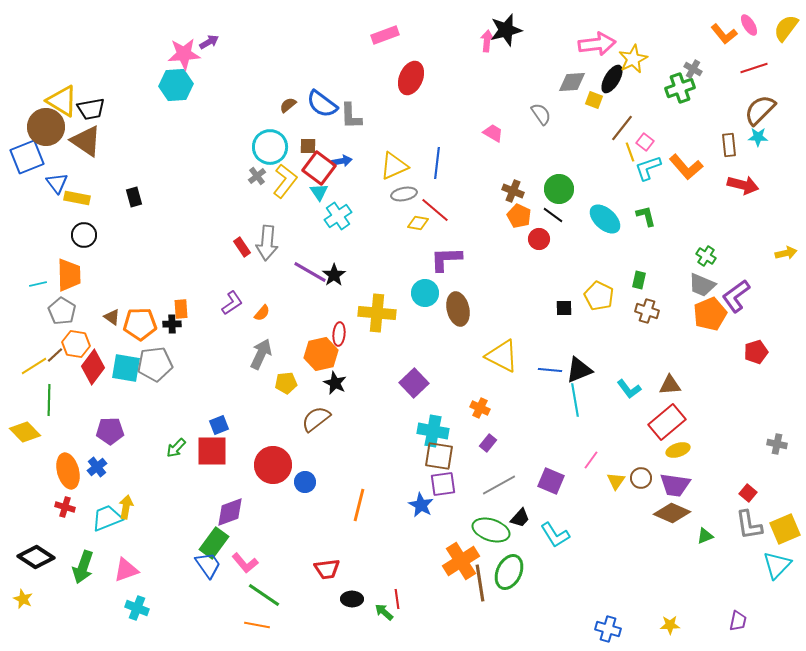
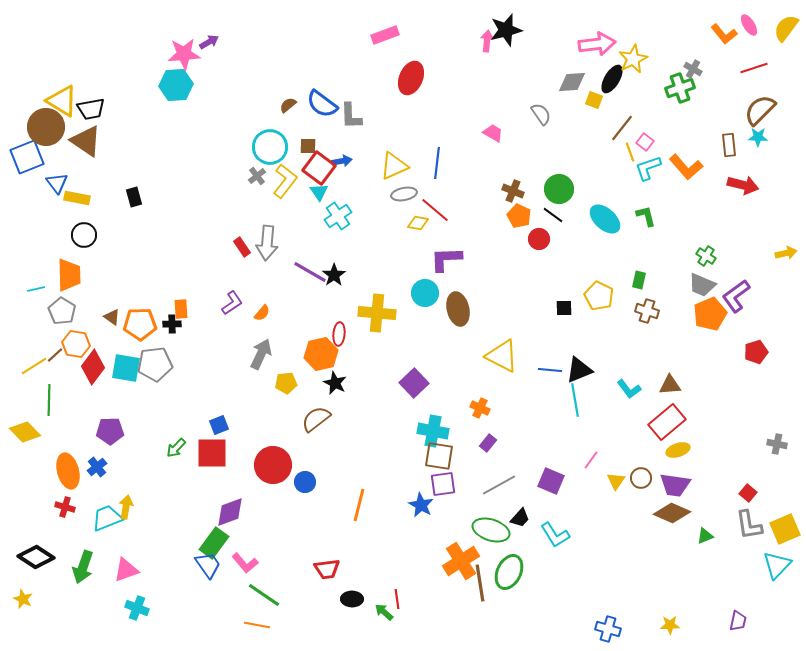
cyan line at (38, 284): moved 2 px left, 5 px down
red square at (212, 451): moved 2 px down
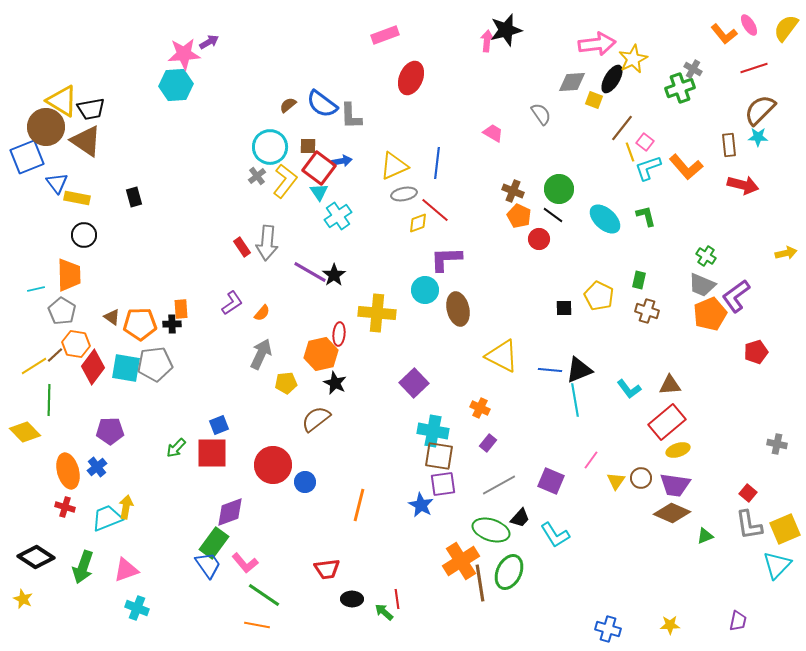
yellow diamond at (418, 223): rotated 30 degrees counterclockwise
cyan circle at (425, 293): moved 3 px up
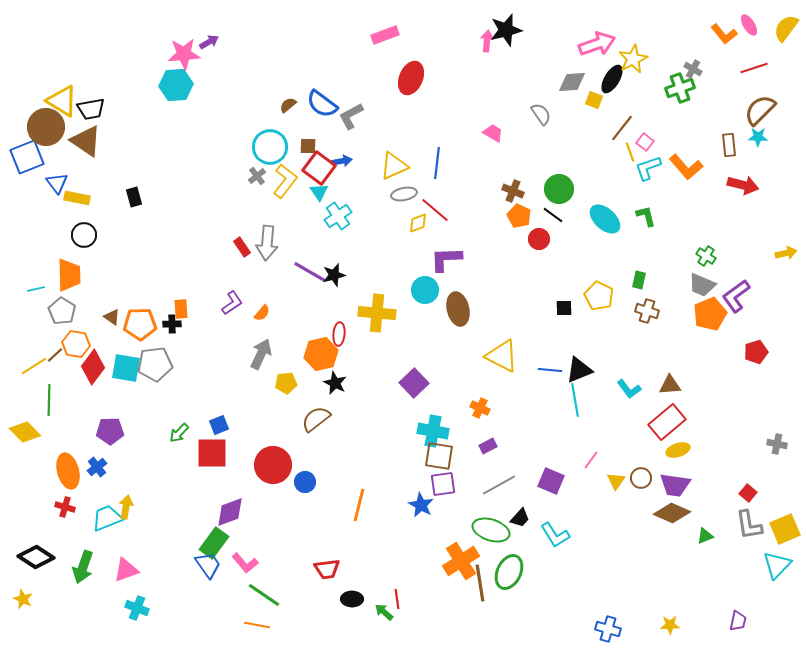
pink arrow at (597, 44): rotated 12 degrees counterclockwise
gray L-shape at (351, 116): rotated 64 degrees clockwise
black star at (334, 275): rotated 20 degrees clockwise
purple rectangle at (488, 443): moved 3 px down; rotated 24 degrees clockwise
green arrow at (176, 448): moved 3 px right, 15 px up
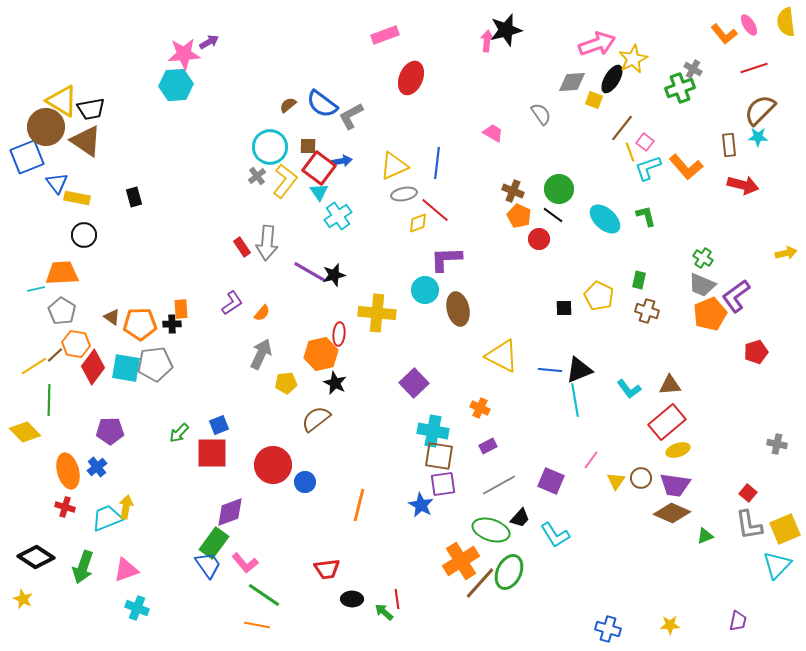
yellow semicircle at (786, 28): moved 6 px up; rotated 44 degrees counterclockwise
green cross at (706, 256): moved 3 px left, 2 px down
orange trapezoid at (69, 275): moved 7 px left, 2 px up; rotated 92 degrees counterclockwise
brown line at (480, 583): rotated 51 degrees clockwise
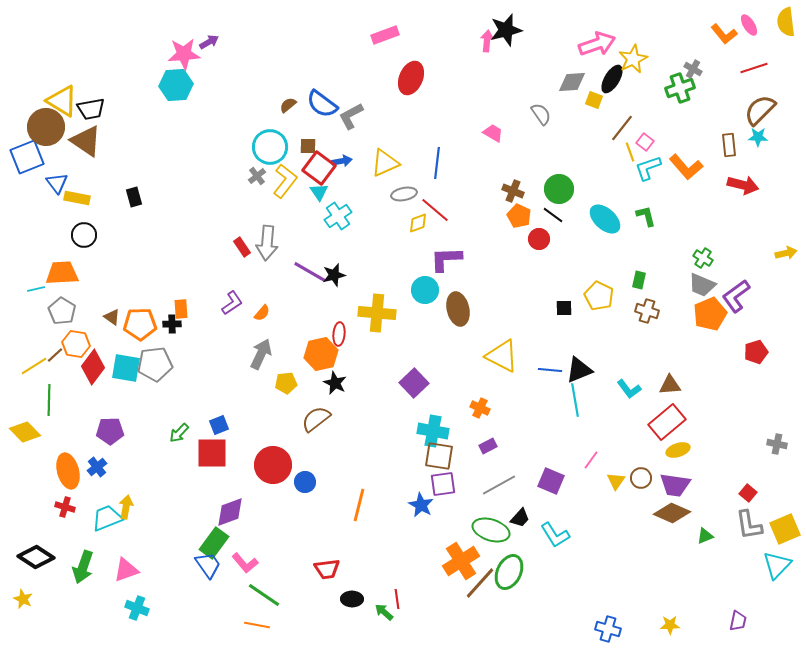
yellow triangle at (394, 166): moved 9 px left, 3 px up
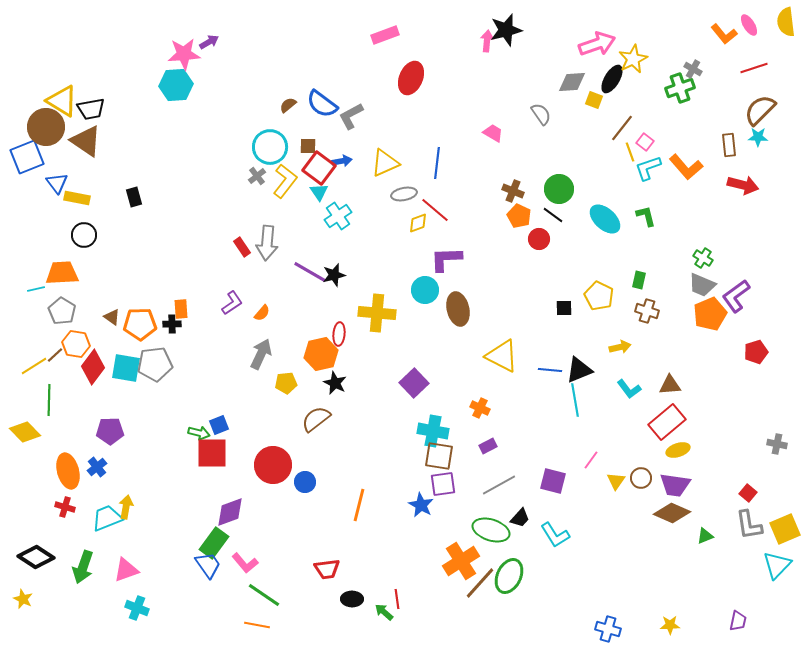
yellow arrow at (786, 253): moved 166 px left, 94 px down
green arrow at (179, 433): moved 20 px right; rotated 120 degrees counterclockwise
purple square at (551, 481): moved 2 px right; rotated 8 degrees counterclockwise
green ellipse at (509, 572): moved 4 px down
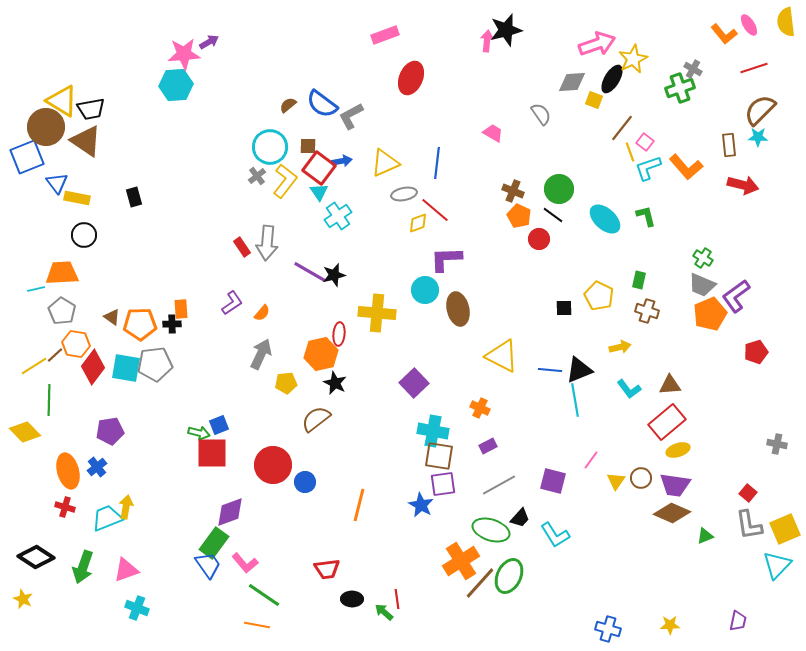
purple pentagon at (110, 431): rotated 8 degrees counterclockwise
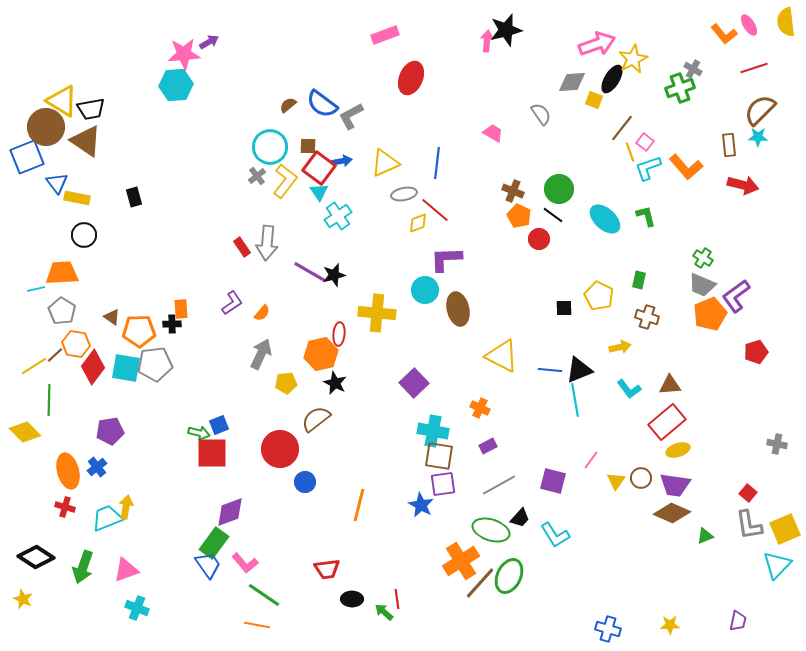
brown cross at (647, 311): moved 6 px down
orange pentagon at (140, 324): moved 1 px left, 7 px down
red circle at (273, 465): moved 7 px right, 16 px up
